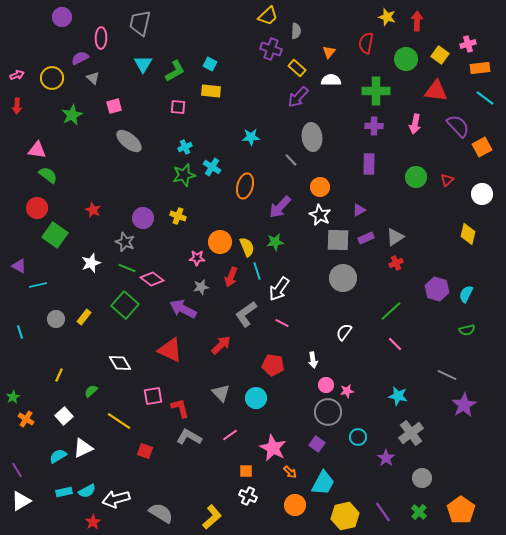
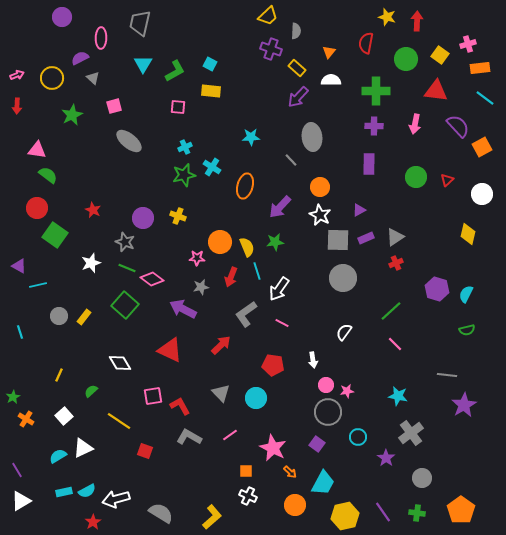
gray circle at (56, 319): moved 3 px right, 3 px up
gray line at (447, 375): rotated 18 degrees counterclockwise
red L-shape at (180, 408): moved 2 px up; rotated 15 degrees counterclockwise
green cross at (419, 512): moved 2 px left, 1 px down; rotated 35 degrees counterclockwise
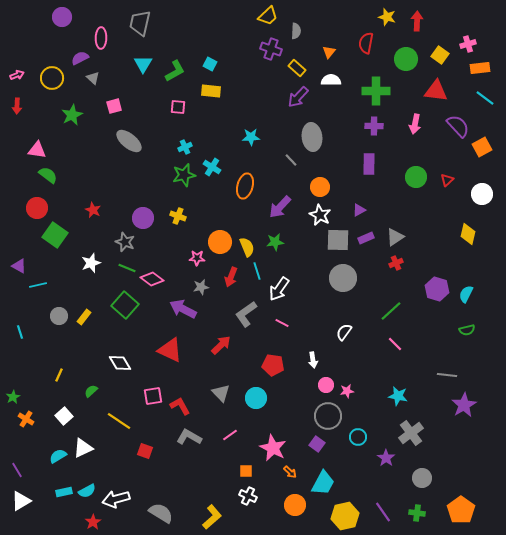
gray circle at (328, 412): moved 4 px down
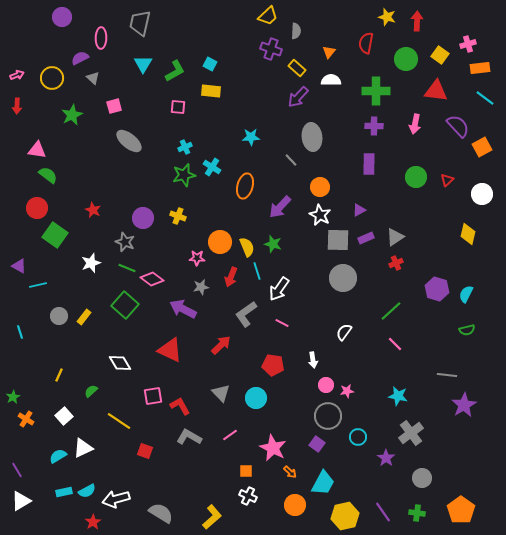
green star at (275, 242): moved 2 px left, 2 px down; rotated 24 degrees clockwise
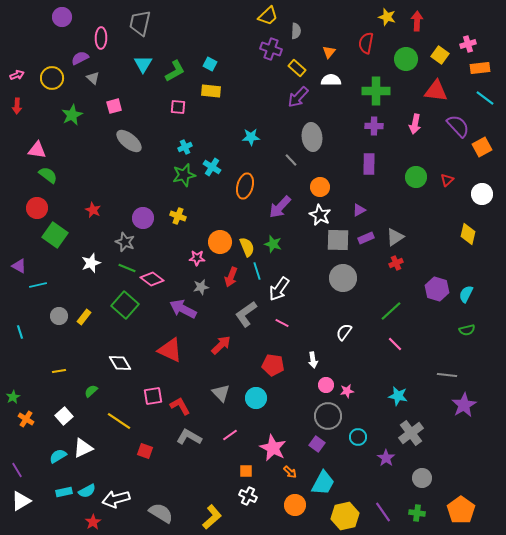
yellow line at (59, 375): moved 4 px up; rotated 56 degrees clockwise
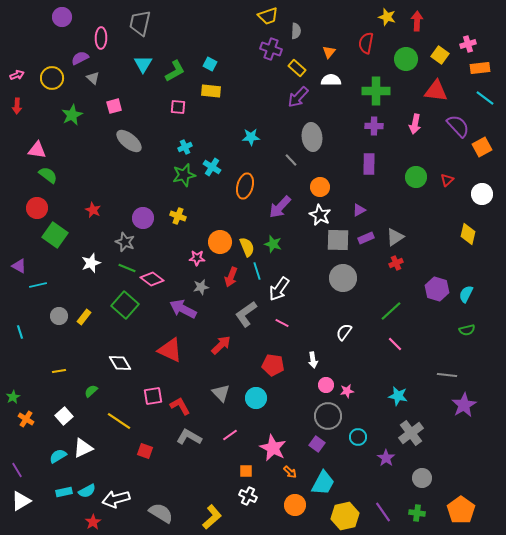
yellow trapezoid at (268, 16): rotated 25 degrees clockwise
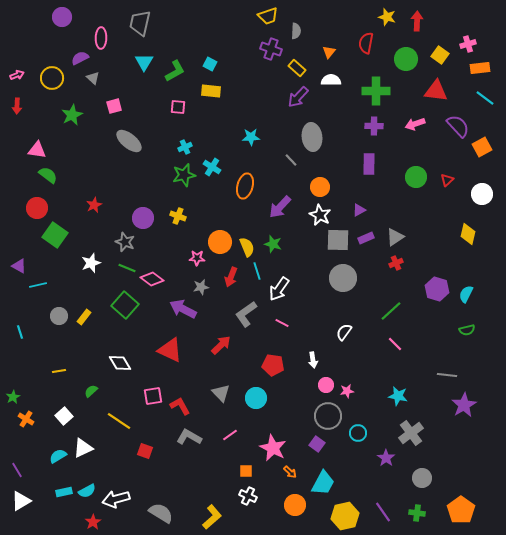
cyan triangle at (143, 64): moved 1 px right, 2 px up
pink arrow at (415, 124): rotated 60 degrees clockwise
red star at (93, 210): moved 1 px right, 5 px up; rotated 21 degrees clockwise
cyan circle at (358, 437): moved 4 px up
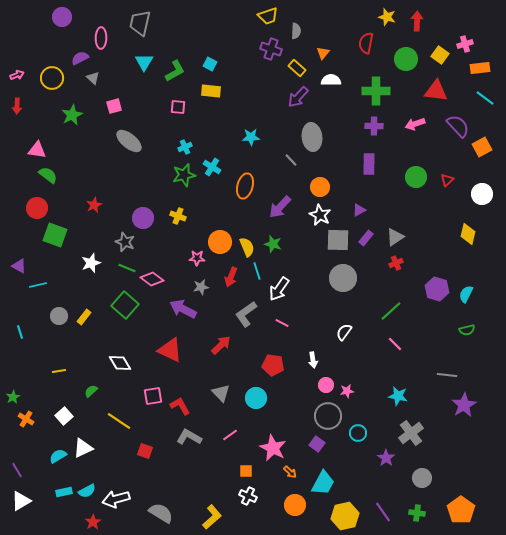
pink cross at (468, 44): moved 3 px left
orange triangle at (329, 52): moved 6 px left, 1 px down
green square at (55, 235): rotated 15 degrees counterclockwise
purple rectangle at (366, 238): rotated 28 degrees counterclockwise
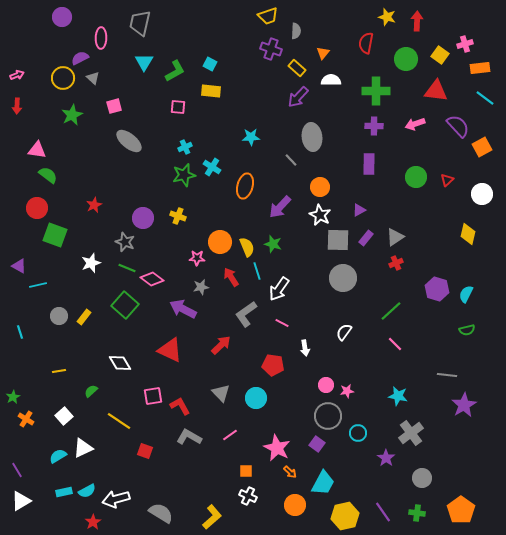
yellow circle at (52, 78): moved 11 px right
red arrow at (231, 277): rotated 126 degrees clockwise
white arrow at (313, 360): moved 8 px left, 12 px up
pink star at (273, 448): moved 4 px right
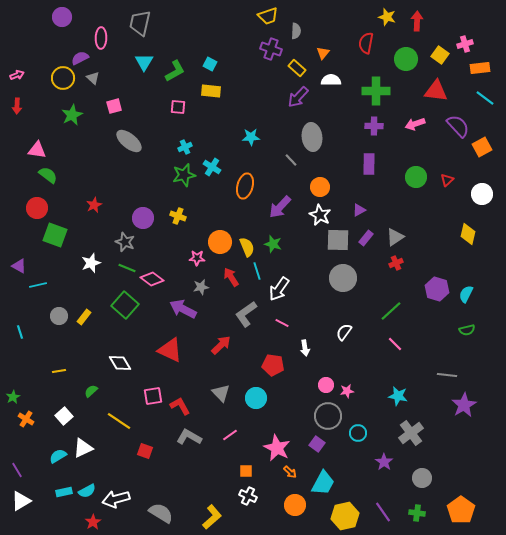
purple star at (386, 458): moved 2 px left, 4 px down
